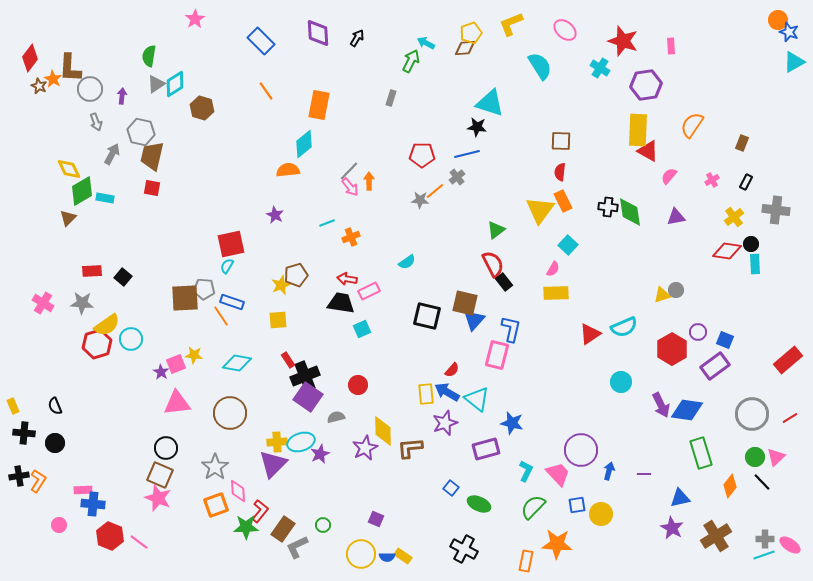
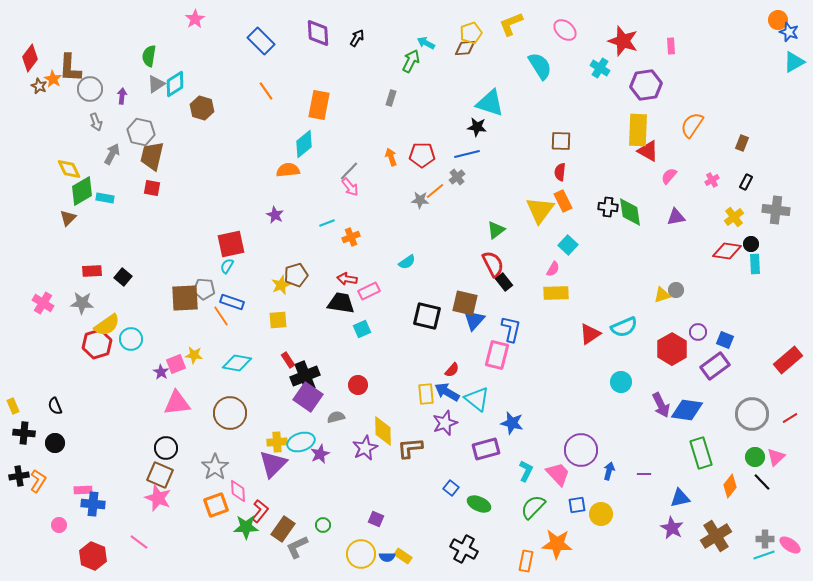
orange arrow at (369, 181): moved 22 px right, 24 px up; rotated 18 degrees counterclockwise
red hexagon at (110, 536): moved 17 px left, 20 px down
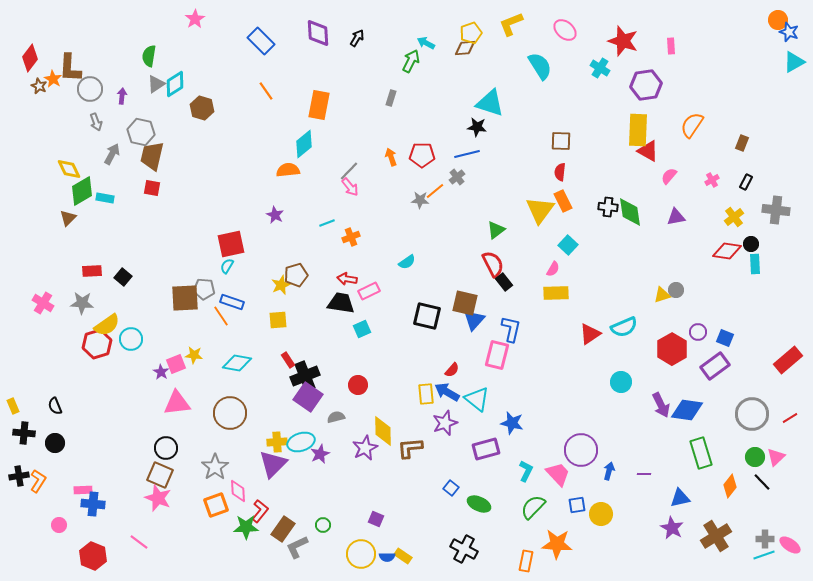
blue square at (725, 340): moved 2 px up
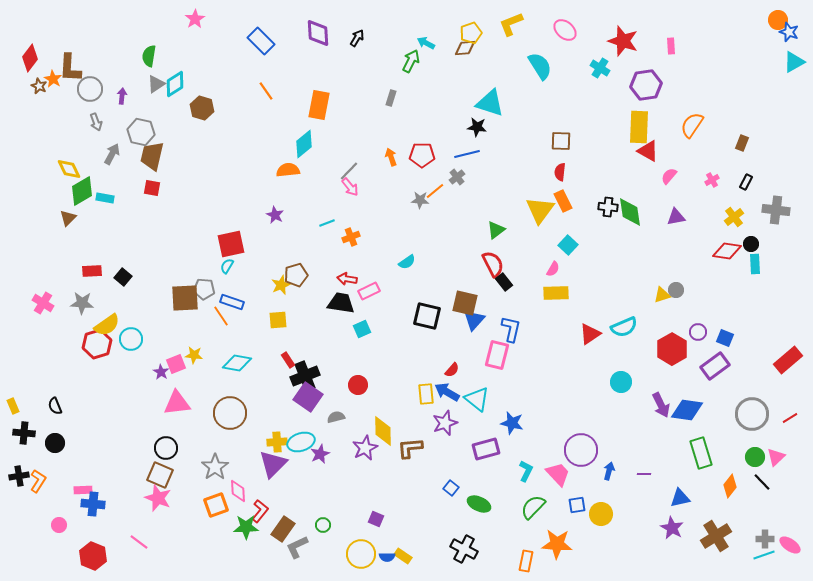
yellow rectangle at (638, 130): moved 1 px right, 3 px up
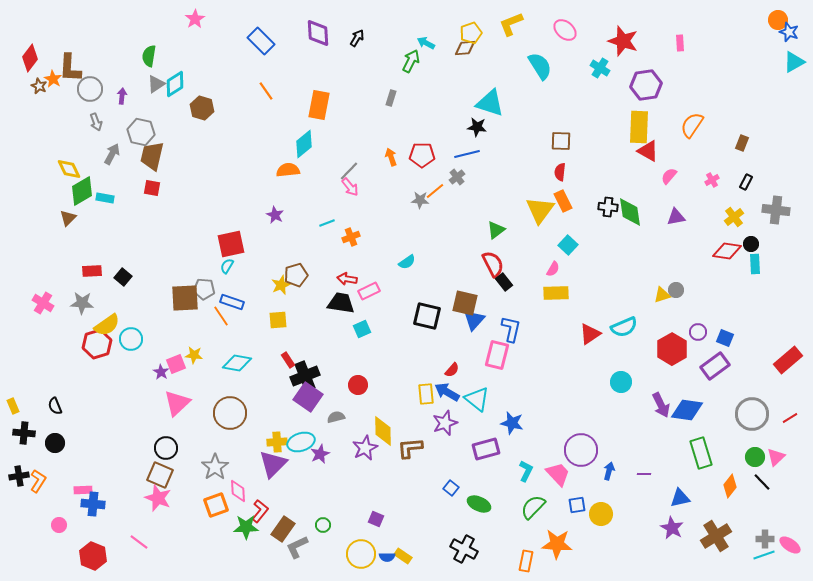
pink rectangle at (671, 46): moved 9 px right, 3 px up
pink triangle at (177, 403): rotated 36 degrees counterclockwise
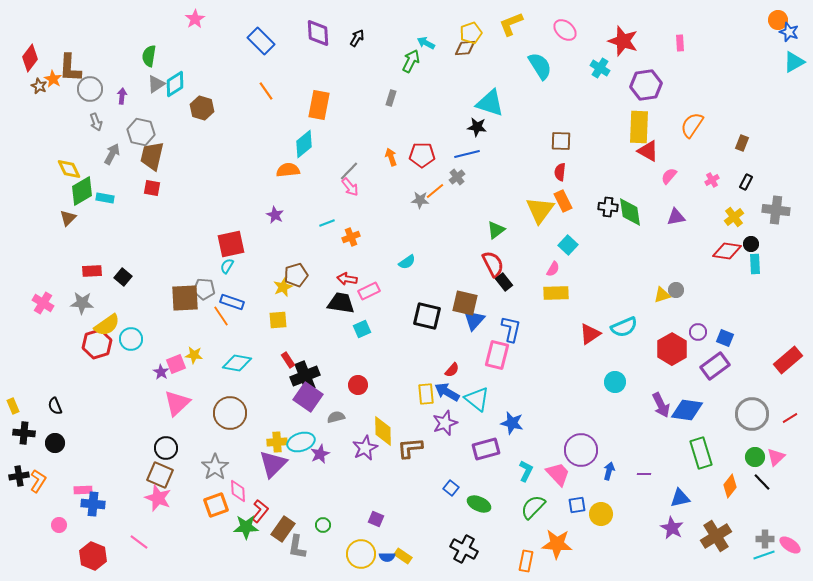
yellow star at (281, 285): moved 2 px right, 2 px down
cyan circle at (621, 382): moved 6 px left
gray L-shape at (297, 547): rotated 55 degrees counterclockwise
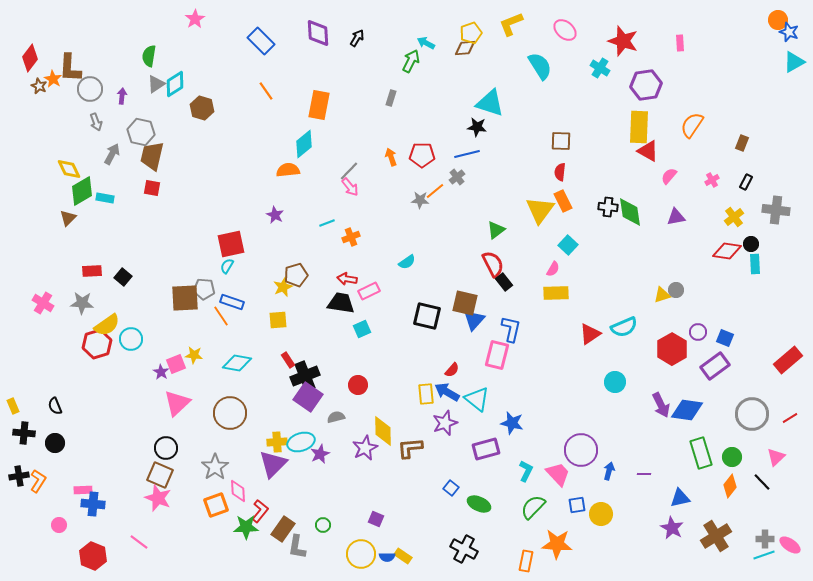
green circle at (755, 457): moved 23 px left
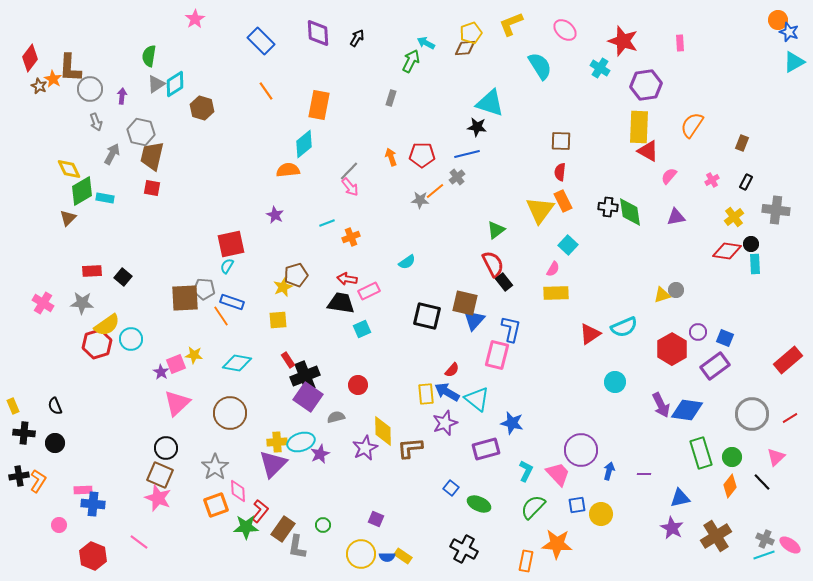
gray cross at (765, 539): rotated 24 degrees clockwise
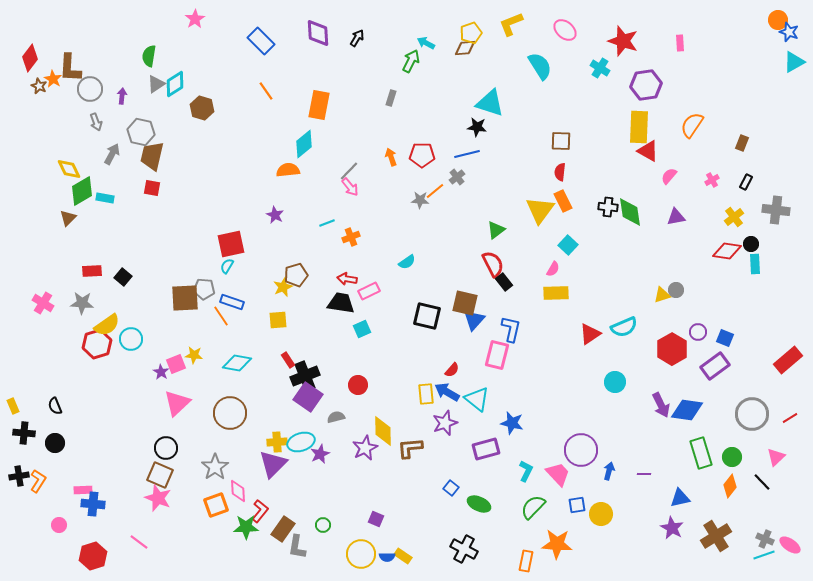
red hexagon at (93, 556): rotated 20 degrees clockwise
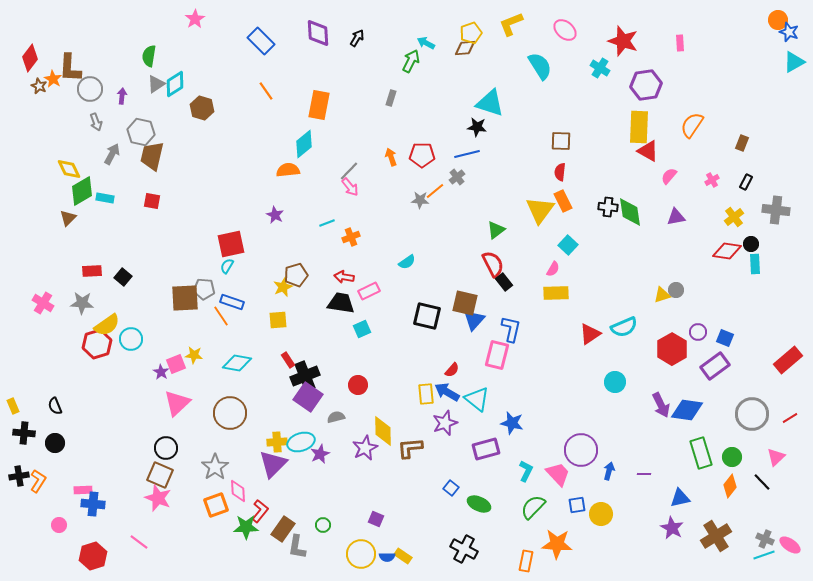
red square at (152, 188): moved 13 px down
red arrow at (347, 279): moved 3 px left, 2 px up
